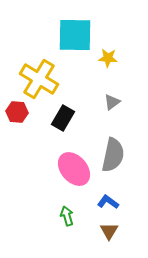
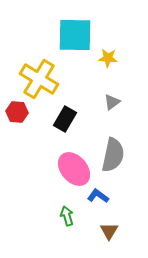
black rectangle: moved 2 px right, 1 px down
blue L-shape: moved 10 px left, 6 px up
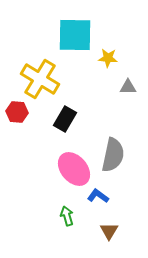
yellow cross: moved 1 px right
gray triangle: moved 16 px right, 15 px up; rotated 36 degrees clockwise
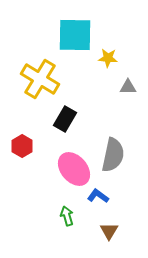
red hexagon: moved 5 px right, 34 px down; rotated 25 degrees clockwise
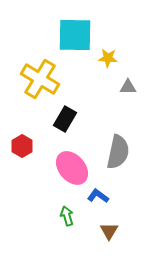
gray semicircle: moved 5 px right, 3 px up
pink ellipse: moved 2 px left, 1 px up
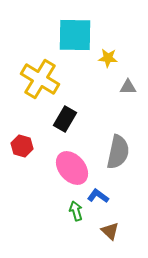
red hexagon: rotated 15 degrees counterclockwise
green arrow: moved 9 px right, 5 px up
brown triangle: moved 1 px right; rotated 18 degrees counterclockwise
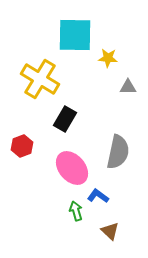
red hexagon: rotated 25 degrees clockwise
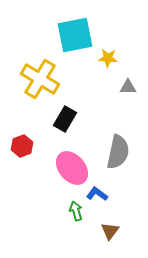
cyan square: rotated 12 degrees counterclockwise
blue L-shape: moved 1 px left, 2 px up
brown triangle: rotated 24 degrees clockwise
